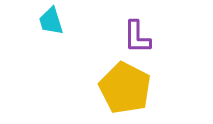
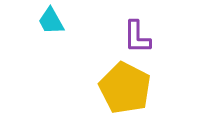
cyan trapezoid: rotated 12 degrees counterclockwise
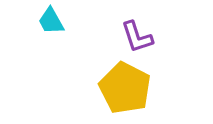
purple L-shape: rotated 18 degrees counterclockwise
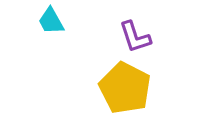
purple L-shape: moved 2 px left
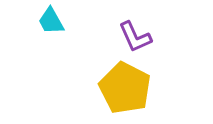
purple L-shape: rotated 6 degrees counterclockwise
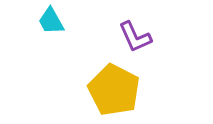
yellow pentagon: moved 11 px left, 2 px down
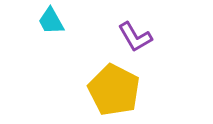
purple L-shape: rotated 6 degrees counterclockwise
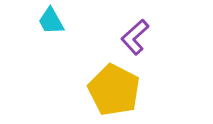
purple L-shape: rotated 78 degrees clockwise
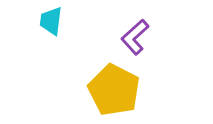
cyan trapezoid: rotated 36 degrees clockwise
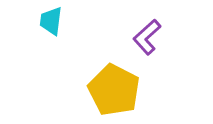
purple L-shape: moved 12 px right
